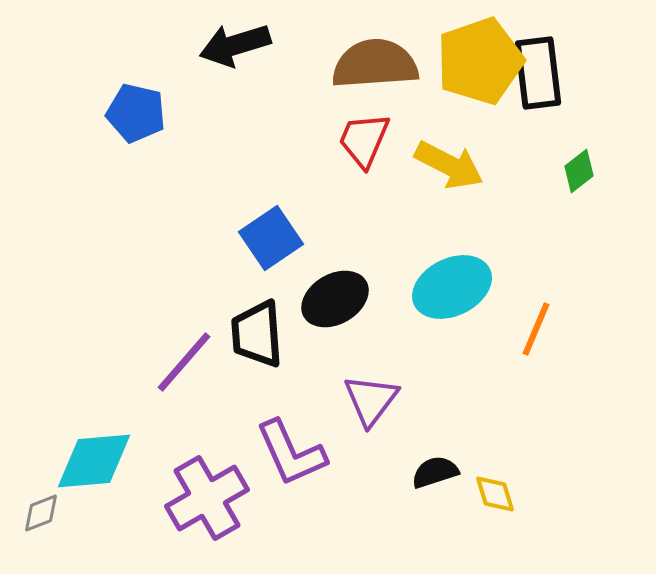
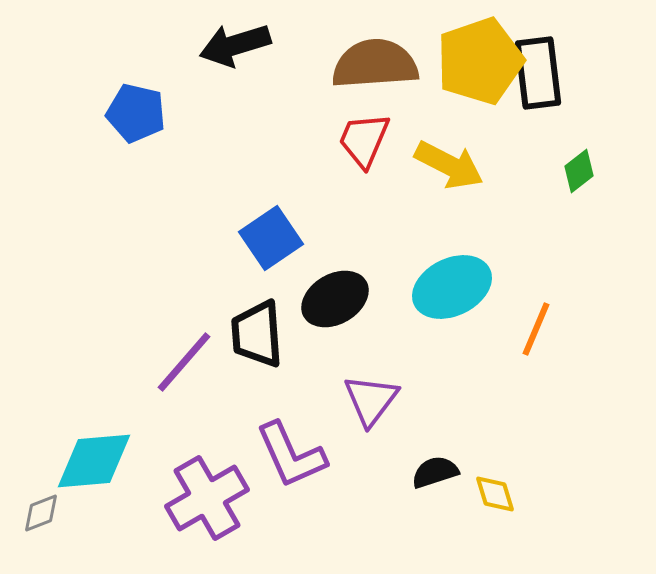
purple L-shape: moved 2 px down
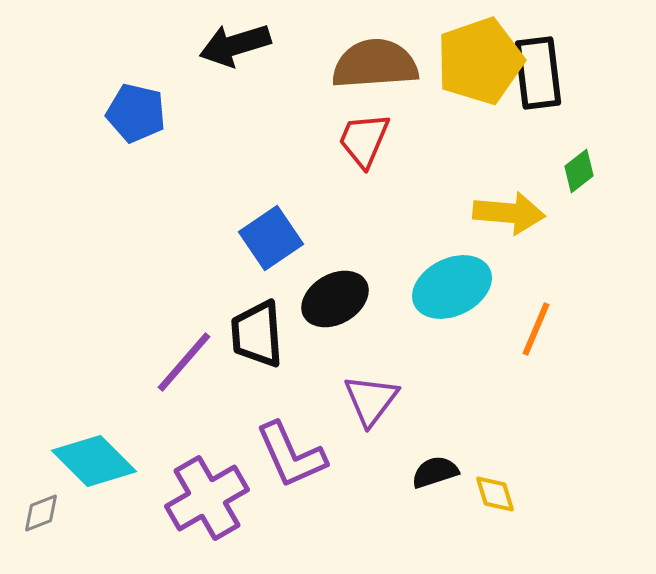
yellow arrow: moved 60 px right, 48 px down; rotated 22 degrees counterclockwise
cyan diamond: rotated 50 degrees clockwise
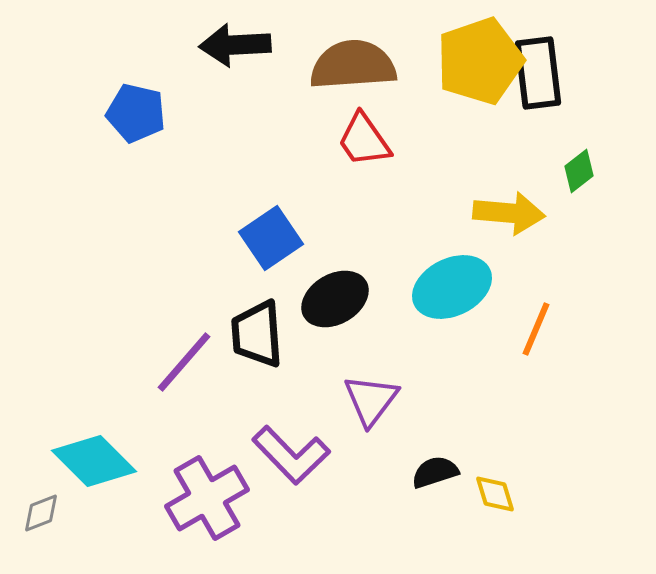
black arrow: rotated 14 degrees clockwise
brown semicircle: moved 22 px left, 1 px down
red trapezoid: rotated 58 degrees counterclockwise
purple L-shape: rotated 20 degrees counterclockwise
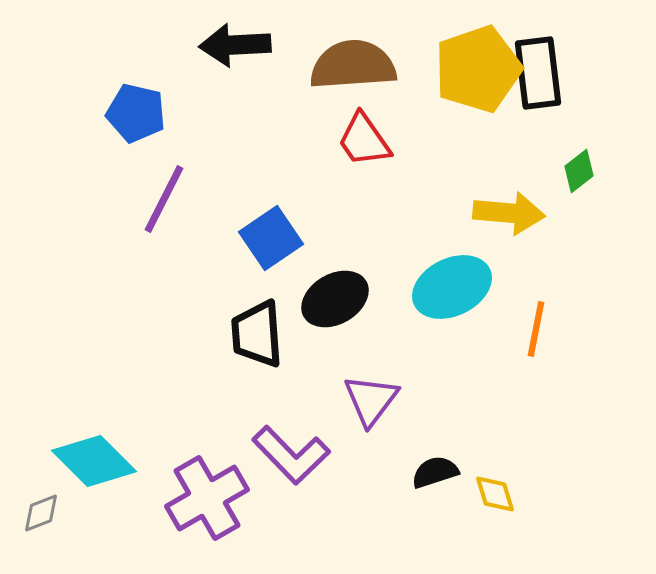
yellow pentagon: moved 2 px left, 8 px down
orange line: rotated 12 degrees counterclockwise
purple line: moved 20 px left, 163 px up; rotated 14 degrees counterclockwise
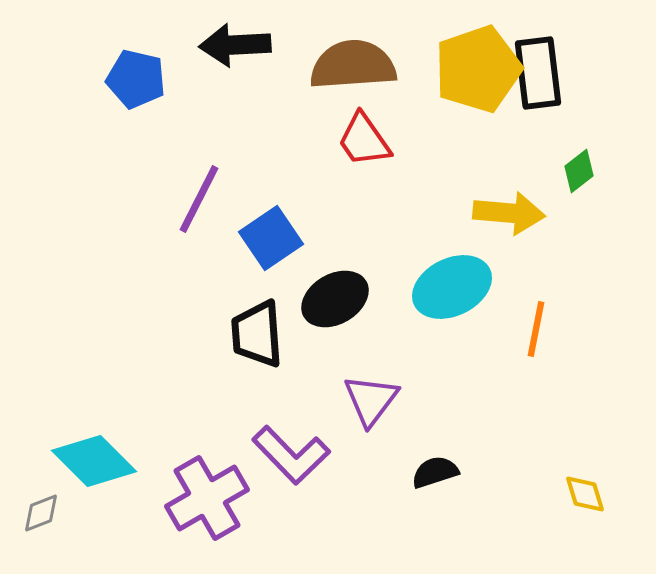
blue pentagon: moved 34 px up
purple line: moved 35 px right
yellow diamond: moved 90 px right
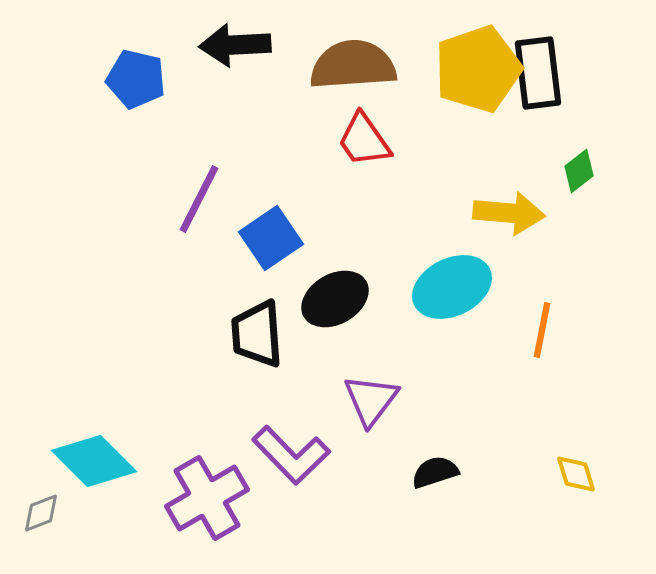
orange line: moved 6 px right, 1 px down
yellow diamond: moved 9 px left, 20 px up
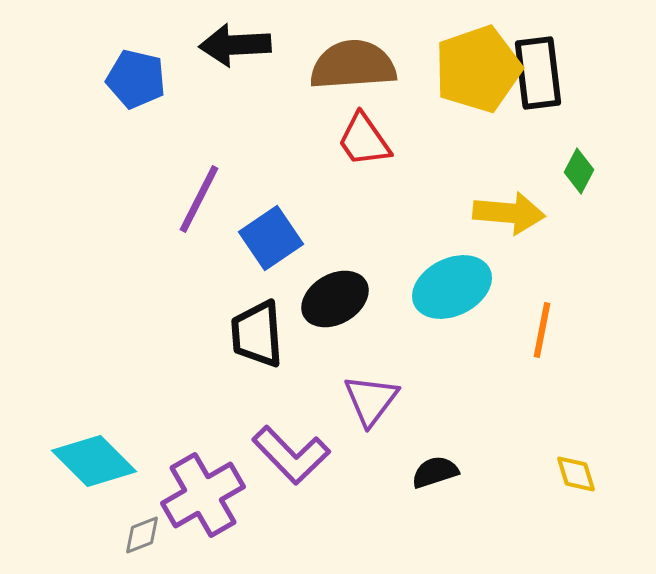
green diamond: rotated 24 degrees counterclockwise
purple cross: moved 4 px left, 3 px up
gray diamond: moved 101 px right, 22 px down
